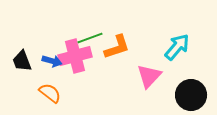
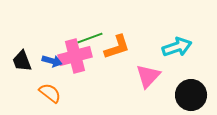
cyan arrow: rotated 32 degrees clockwise
pink triangle: moved 1 px left
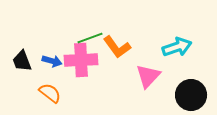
orange L-shape: rotated 72 degrees clockwise
pink cross: moved 6 px right, 4 px down; rotated 12 degrees clockwise
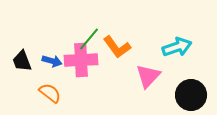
green line: moved 1 px left, 1 px down; rotated 30 degrees counterclockwise
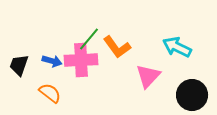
cyan arrow: rotated 136 degrees counterclockwise
black trapezoid: moved 3 px left, 4 px down; rotated 40 degrees clockwise
black circle: moved 1 px right
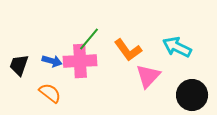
orange L-shape: moved 11 px right, 3 px down
pink cross: moved 1 px left, 1 px down
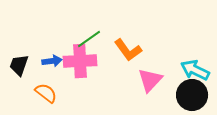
green line: rotated 15 degrees clockwise
cyan arrow: moved 18 px right, 23 px down
blue arrow: rotated 24 degrees counterclockwise
pink triangle: moved 2 px right, 4 px down
orange semicircle: moved 4 px left
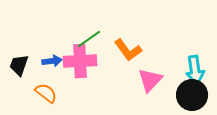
cyan arrow: rotated 124 degrees counterclockwise
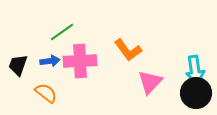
green line: moved 27 px left, 7 px up
blue arrow: moved 2 px left
black trapezoid: moved 1 px left
pink triangle: moved 2 px down
black circle: moved 4 px right, 2 px up
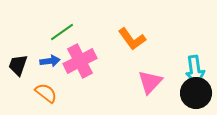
orange L-shape: moved 4 px right, 11 px up
pink cross: rotated 24 degrees counterclockwise
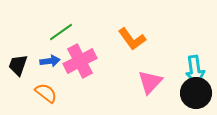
green line: moved 1 px left
